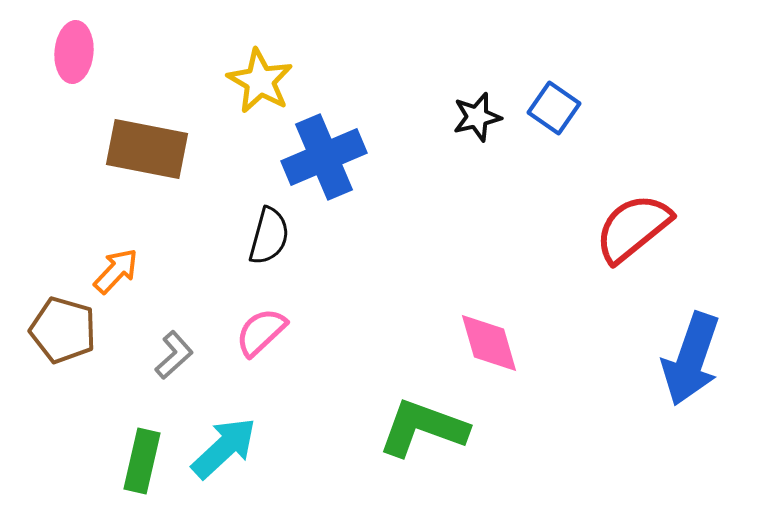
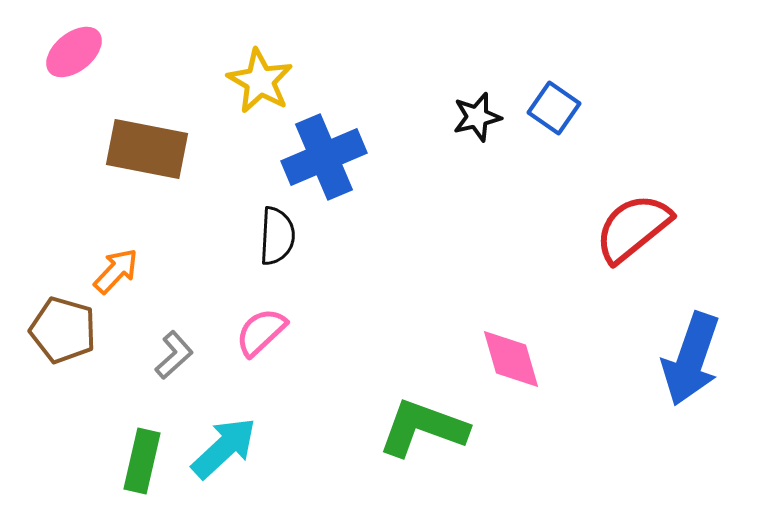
pink ellipse: rotated 46 degrees clockwise
black semicircle: moved 8 px right; rotated 12 degrees counterclockwise
pink diamond: moved 22 px right, 16 px down
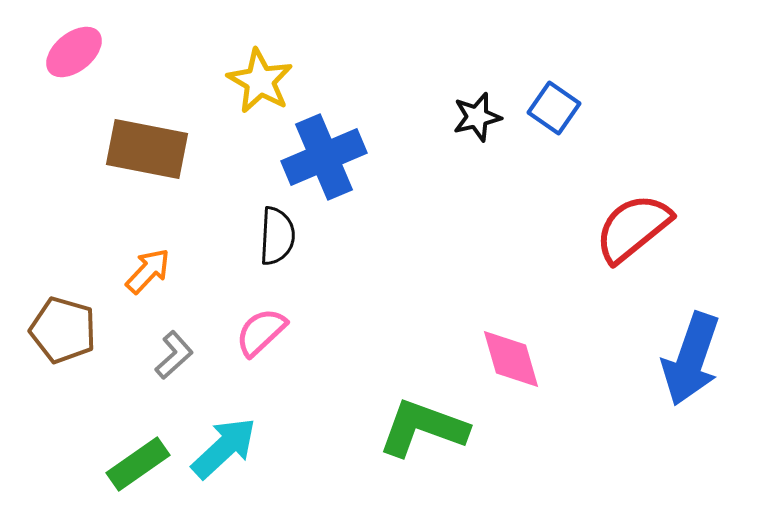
orange arrow: moved 32 px right
green rectangle: moved 4 px left, 3 px down; rotated 42 degrees clockwise
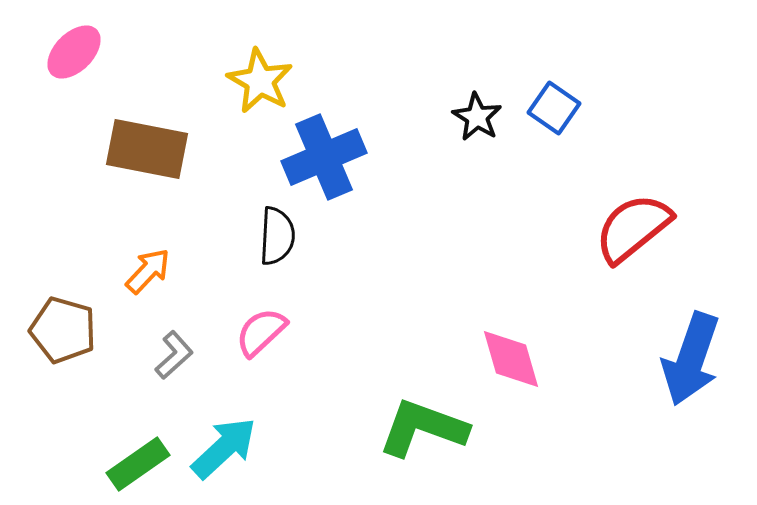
pink ellipse: rotated 6 degrees counterclockwise
black star: rotated 27 degrees counterclockwise
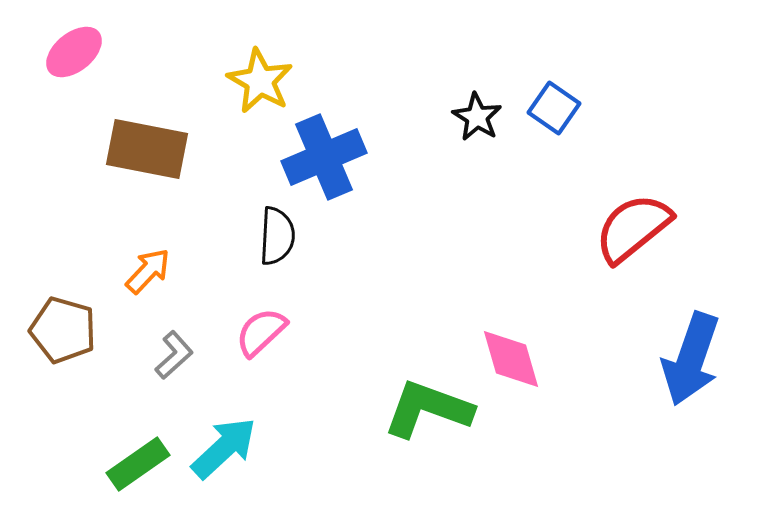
pink ellipse: rotated 6 degrees clockwise
green L-shape: moved 5 px right, 19 px up
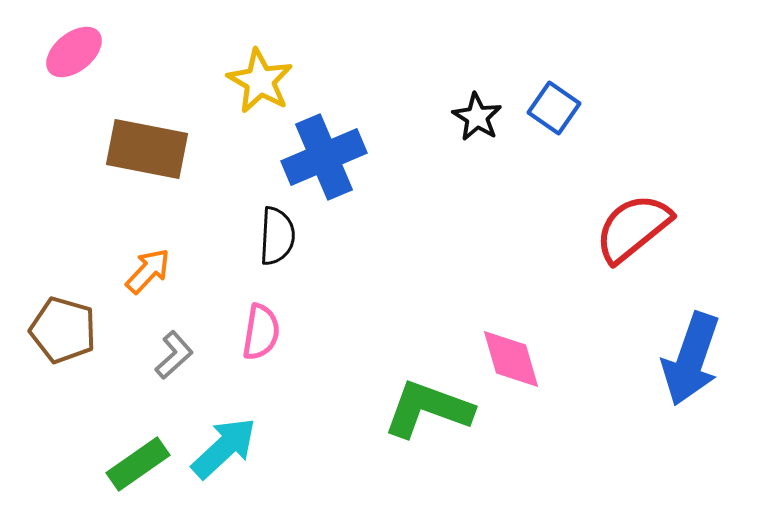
pink semicircle: rotated 142 degrees clockwise
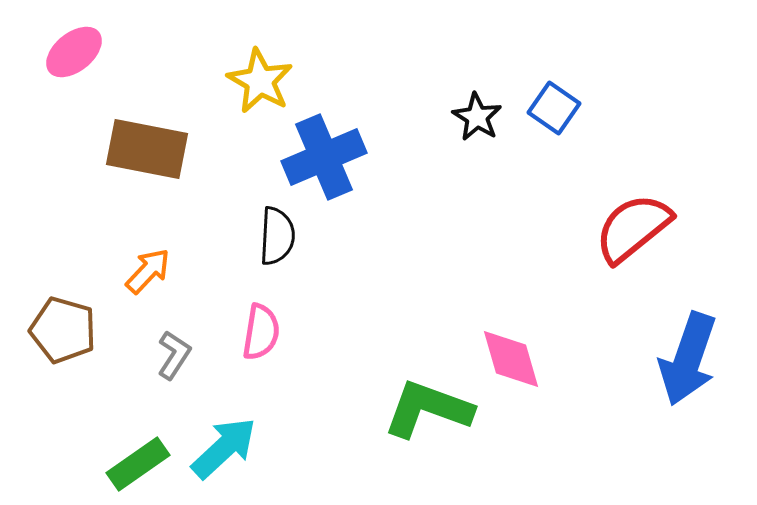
gray L-shape: rotated 15 degrees counterclockwise
blue arrow: moved 3 px left
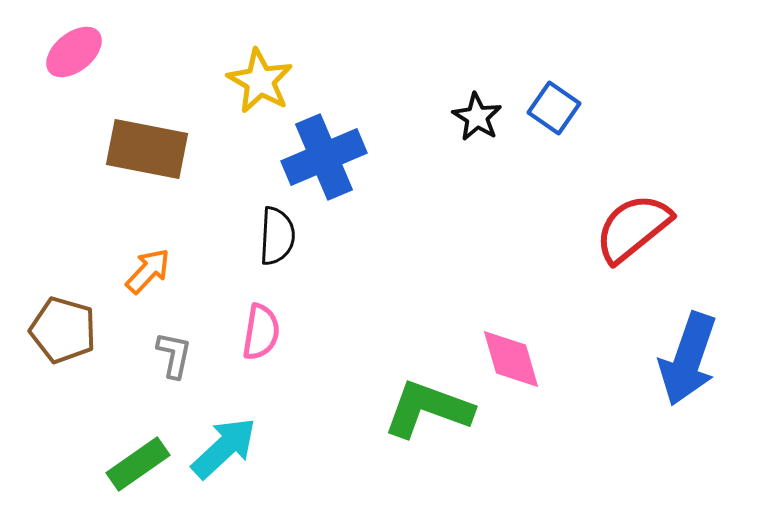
gray L-shape: rotated 21 degrees counterclockwise
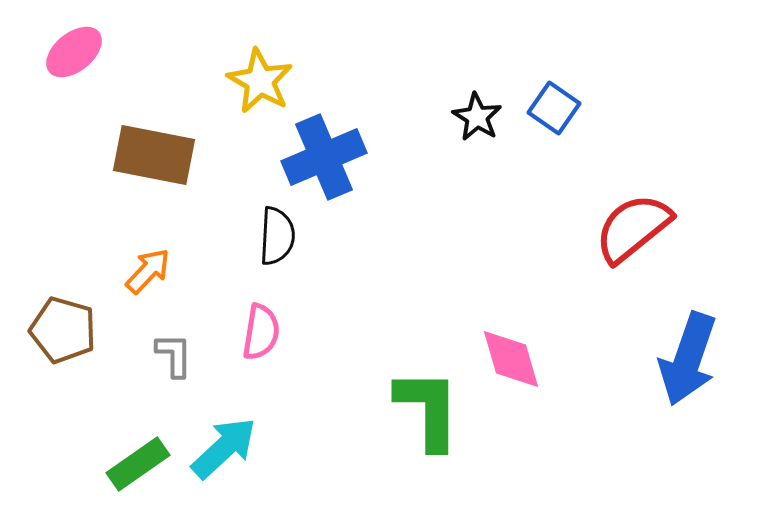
brown rectangle: moved 7 px right, 6 px down
gray L-shape: rotated 12 degrees counterclockwise
green L-shape: rotated 70 degrees clockwise
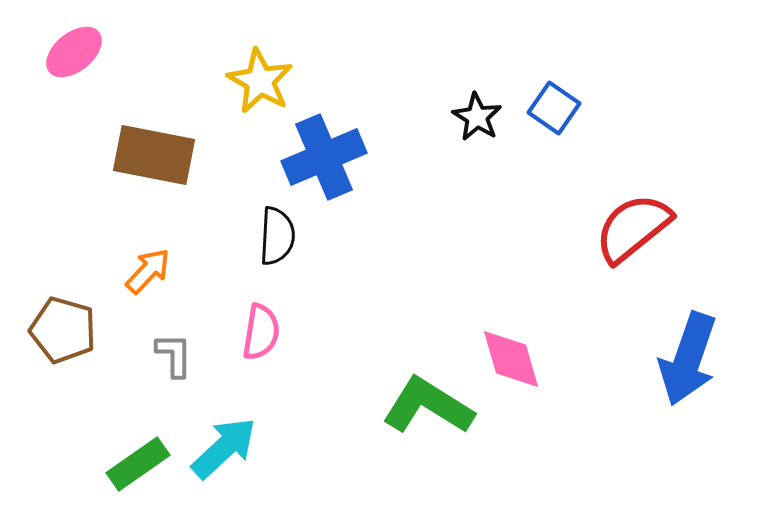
green L-shape: moved 3 px up; rotated 58 degrees counterclockwise
